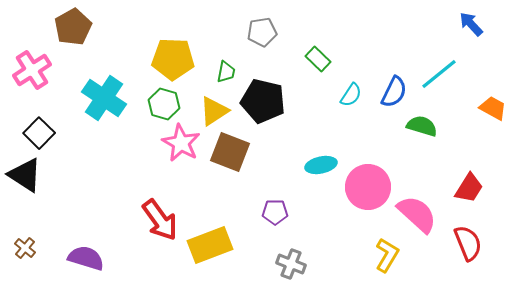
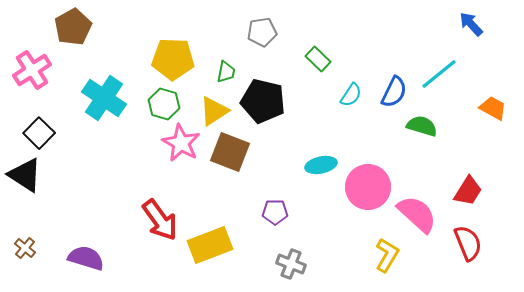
red trapezoid: moved 1 px left, 3 px down
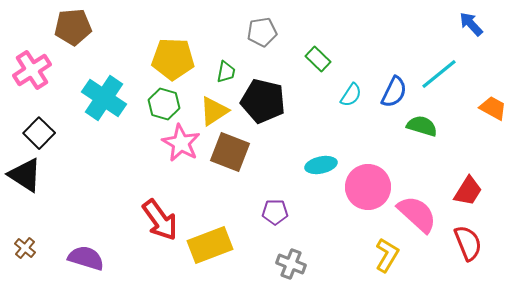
brown pentagon: rotated 24 degrees clockwise
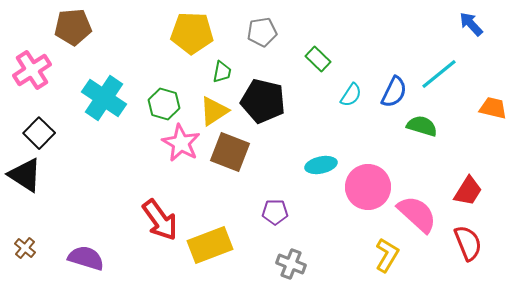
yellow pentagon: moved 19 px right, 26 px up
green trapezoid: moved 4 px left
orange trapezoid: rotated 16 degrees counterclockwise
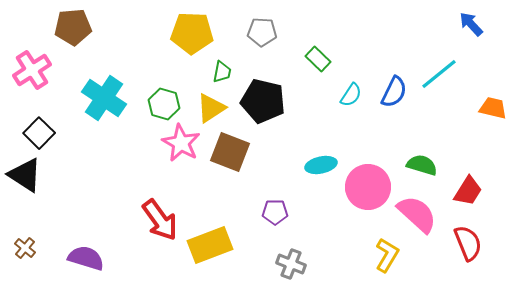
gray pentagon: rotated 12 degrees clockwise
yellow triangle: moved 3 px left, 3 px up
green semicircle: moved 39 px down
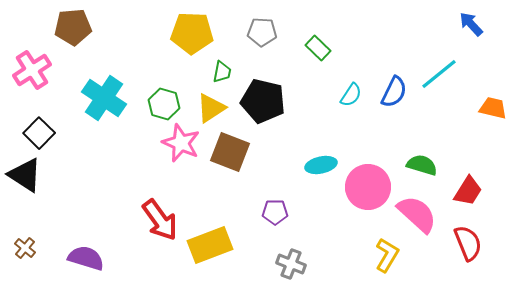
green rectangle: moved 11 px up
pink star: rotated 6 degrees counterclockwise
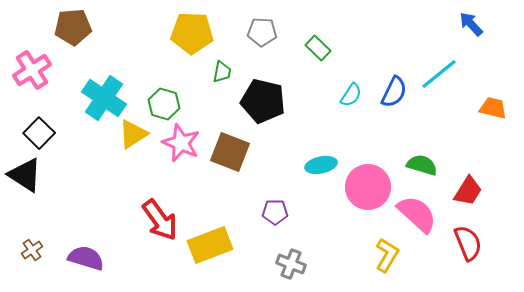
yellow triangle: moved 78 px left, 26 px down
brown cross: moved 7 px right, 2 px down; rotated 15 degrees clockwise
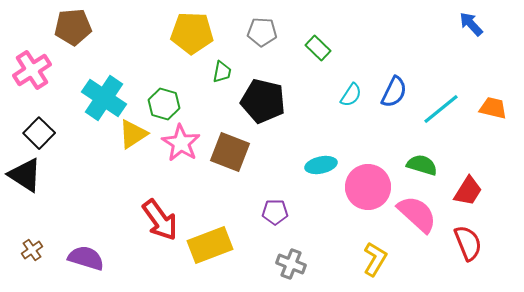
cyan line: moved 2 px right, 35 px down
pink star: rotated 9 degrees clockwise
yellow L-shape: moved 12 px left, 4 px down
